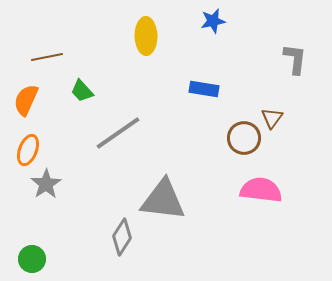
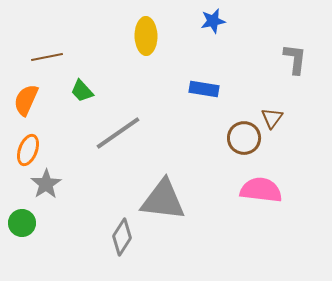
green circle: moved 10 px left, 36 px up
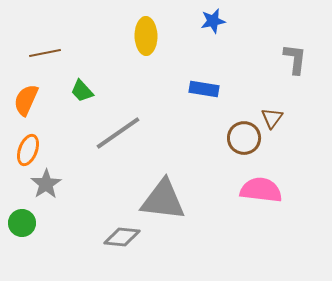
brown line: moved 2 px left, 4 px up
gray diamond: rotated 63 degrees clockwise
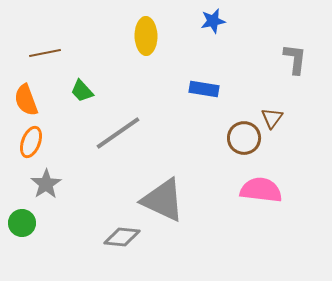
orange semicircle: rotated 44 degrees counterclockwise
orange ellipse: moved 3 px right, 8 px up
gray triangle: rotated 18 degrees clockwise
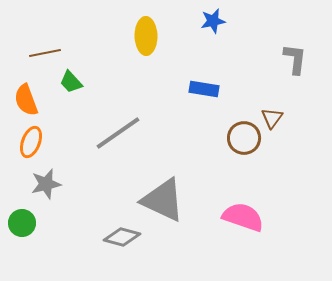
green trapezoid: moved 11 px left, 9 px up
gray star: rotated 20 degrees clockwise
pink semicircle: moved 18 px left, 27 px down; rotated 12 degrees clockwise
gray diamond: rotated 9 degrees clockwise
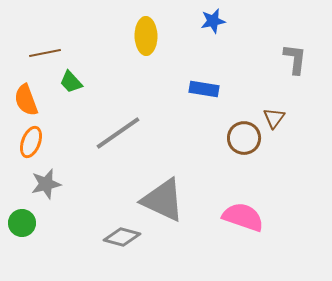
brown triangle: moved 2 px right
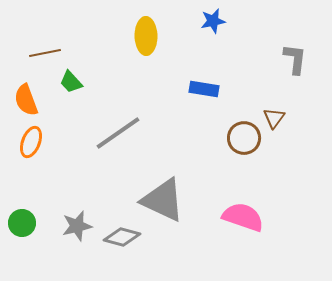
gray star: moved 31 px right, 42 px down
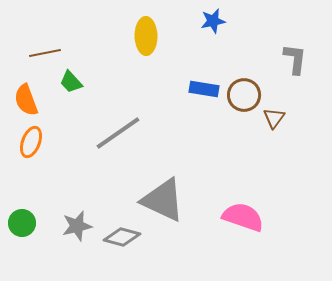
brown circle: moved 43 px up
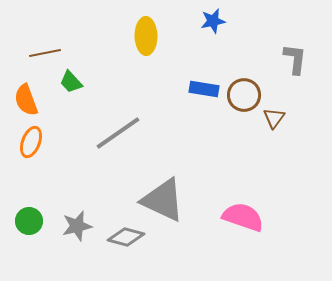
green circle: moved 7 px right, 2 px up
gray diamond: moved 4 px right
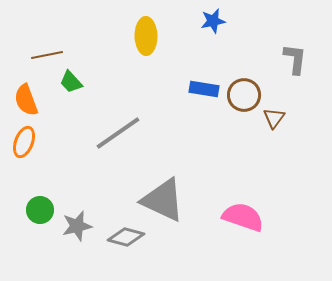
brown line: moved 2 px right, 2 px down
orange ellipse: moved 7 px left
green circle: moved 11 px right, 11 px up
